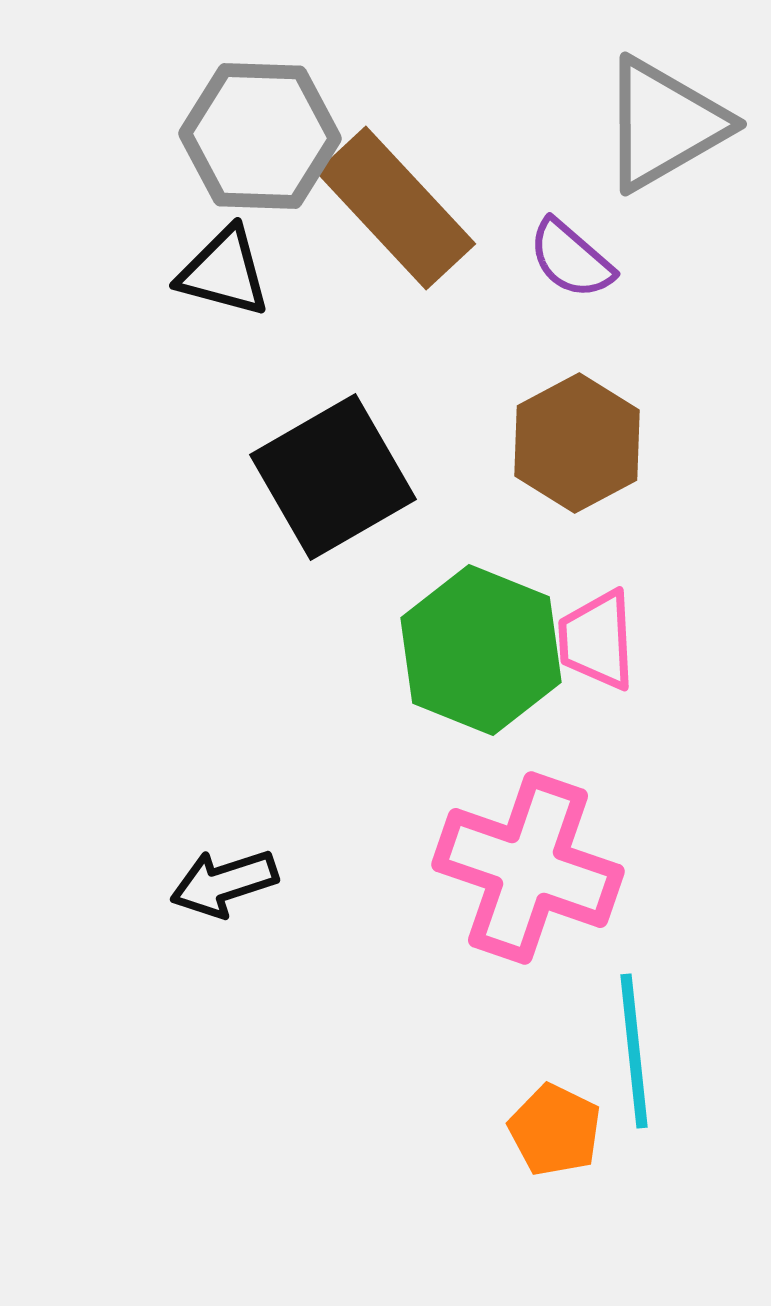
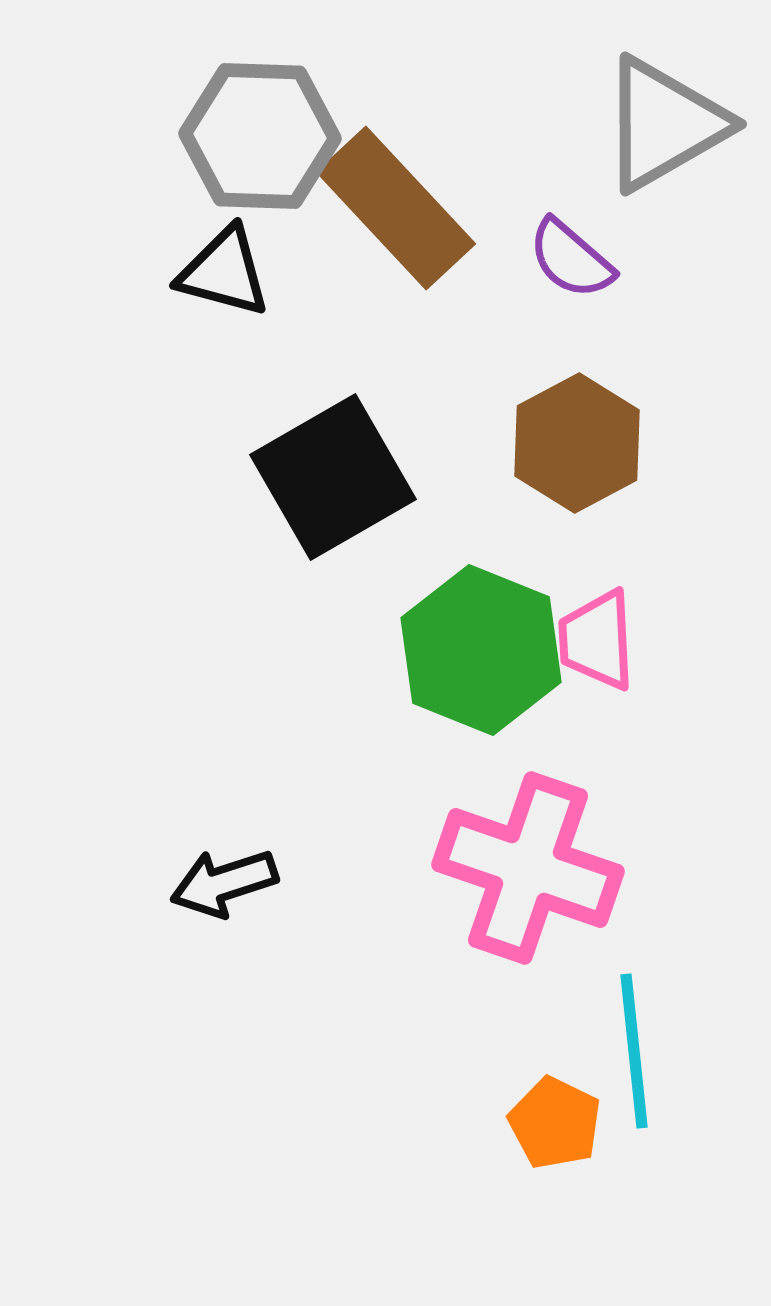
orange pentagon: moved 7 px up
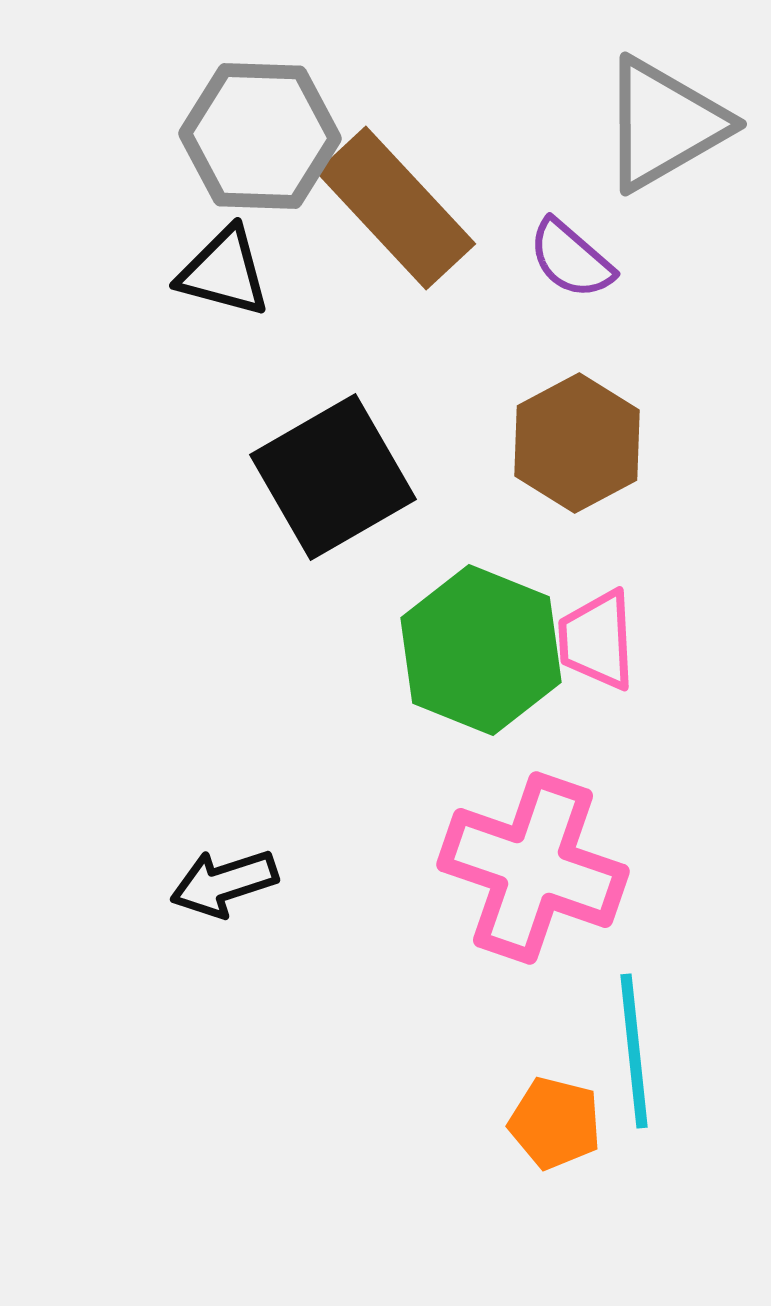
pink cross: moved 5 px right
orange pentagon: rotated 12 degrees counterclockwise
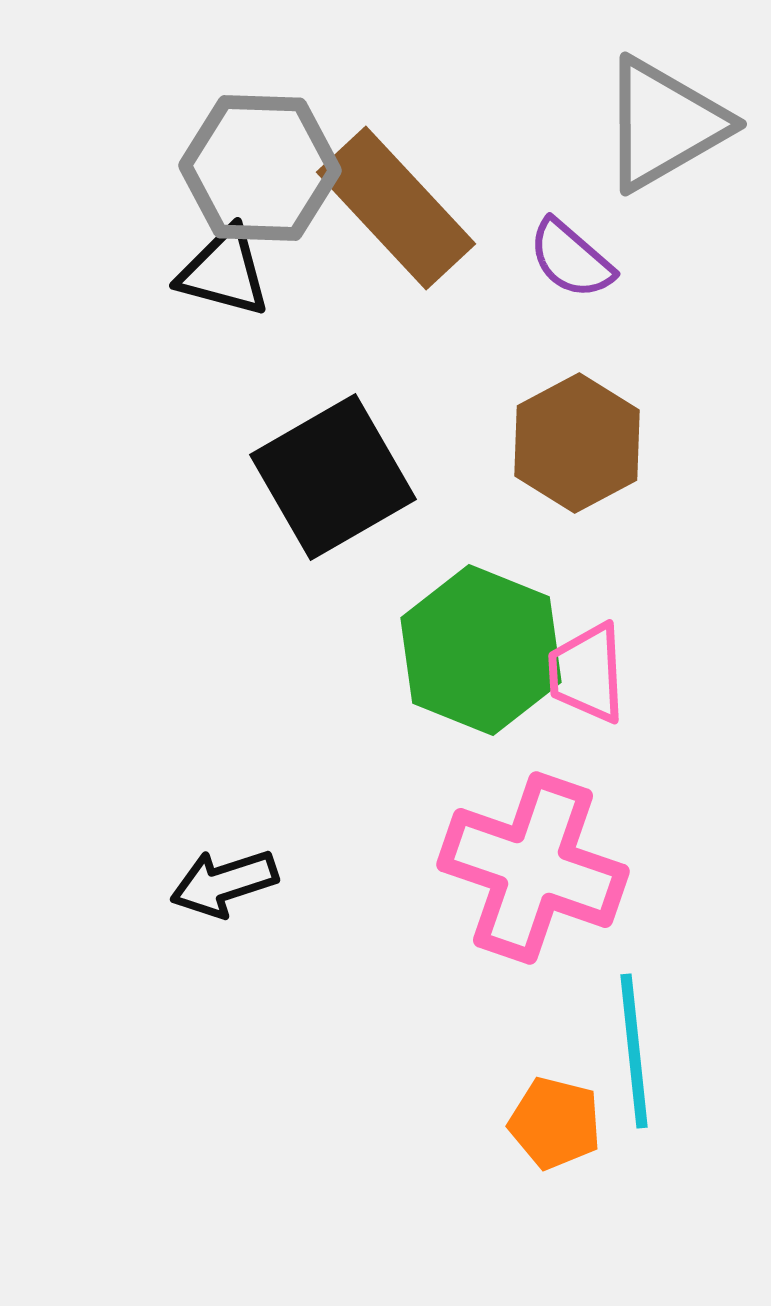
gray hexagon: moved 32 px down
pink trapezoid: moved 10 px left, 33 px down
